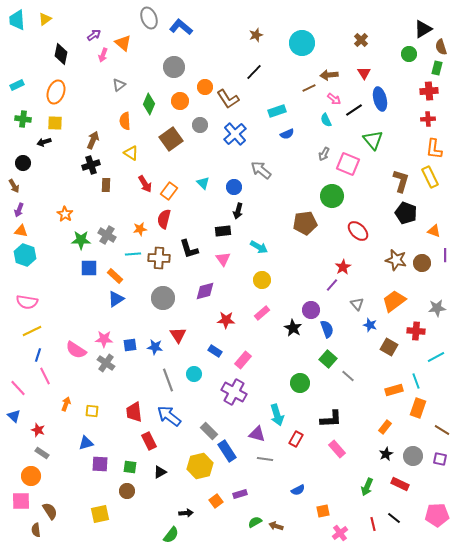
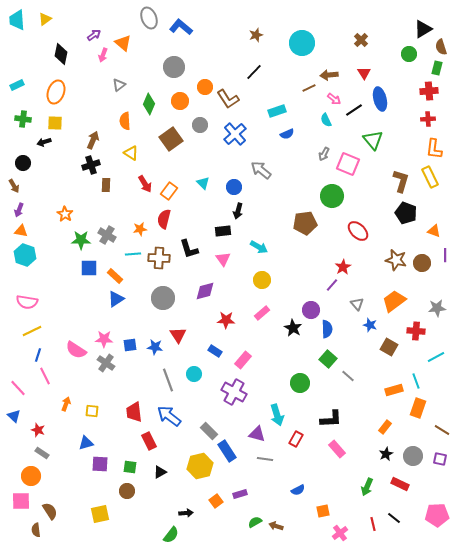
blue semicircle at (327, 329): rotated 18 degrees clockwise
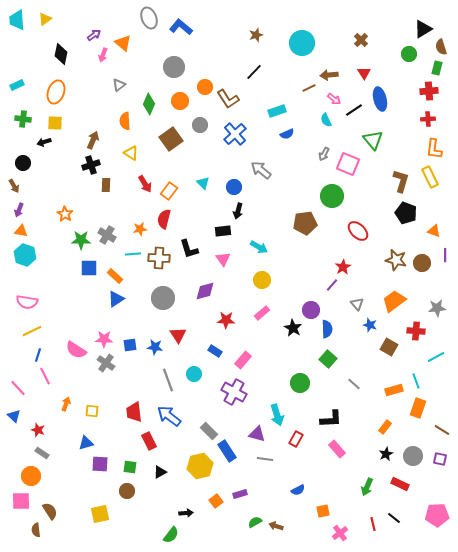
gray line at (348, 376): moved 6 px right, 8 px down
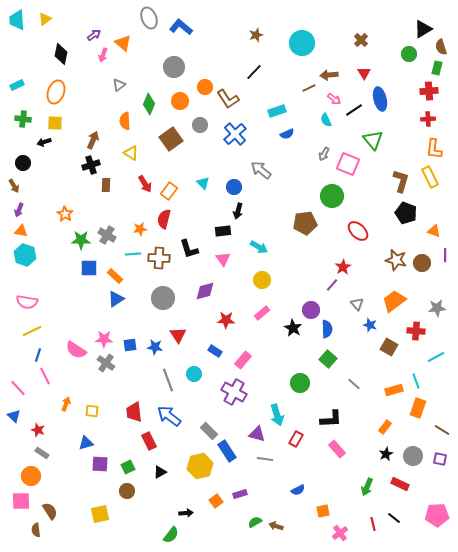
green square at (130, 467): moved 2 px left; rotated 32 degrees counterclockwise
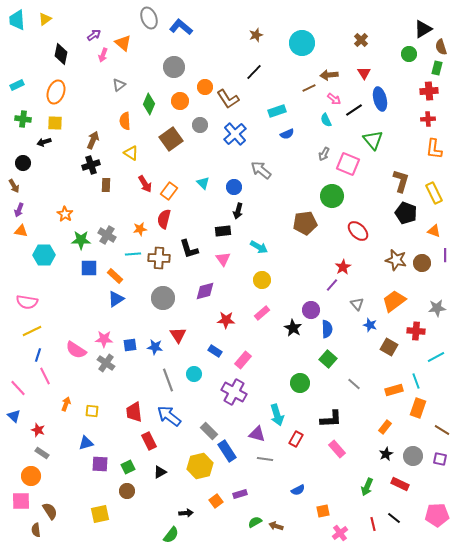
yellow rectangle at (430, 177): moved 4 px right, 16 px down
cyan hexagon at (25, 255): moved 19 px right; rotated 20 degrees counterclockwise
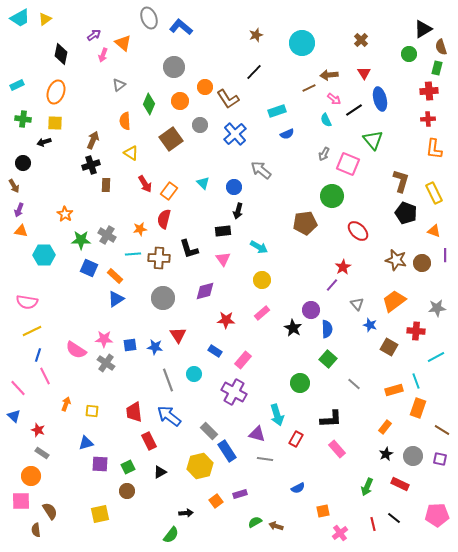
cyan trapezoid at (17, 20): moved 3 px right, 2 px up; rotated 115 degrees counterclockwise
blue square at (89, 268): rotated 24 degrees clockwise
blue semicircle at (298, 490): moved 2 px up
